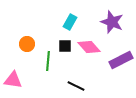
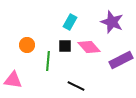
orange circle: moved 1 px down
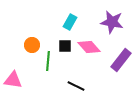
purple star: rotated 10 degrees counterclockwise
orange circle: moved 5 px right
purple rectangle: rotated 25 degrees counterclockwise
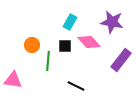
pink diamond: moved 5 px up
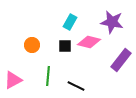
pink diamond: rotated 35 degrees counterclockwise
green line: moved 15 px down
pink triangle: rotated 36 degrees counterclockwise
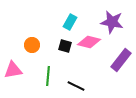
black square: rotated 16 degrees clockwise
pink triangle: moved 10 px up; rotated 18 degrees clockwise
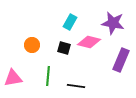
purple star: moved 1 px right, 1 px down
black square: moved 1 px left, 2 px down
purple rectangle: rotated 15 degrees counterclockwise
pink triangle: moved 8 px down
black line: rotated 18 degrees counterclockwise
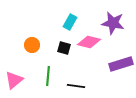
purple rectangle: moved 4 px down; rotated 50 degrees clockwise
pink triangle: moved 1 px right, 2 px down; rotated 30 degrees counterclockwise
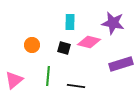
cyan rectangle: rotated 28 degrees counterclockwise
